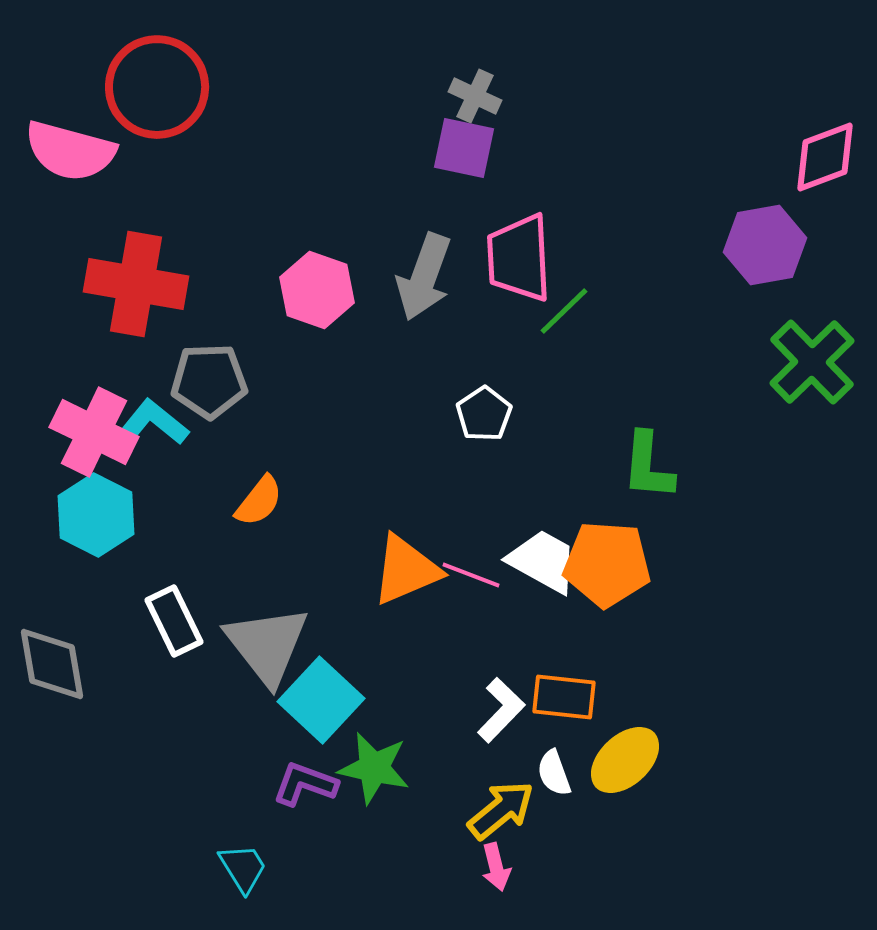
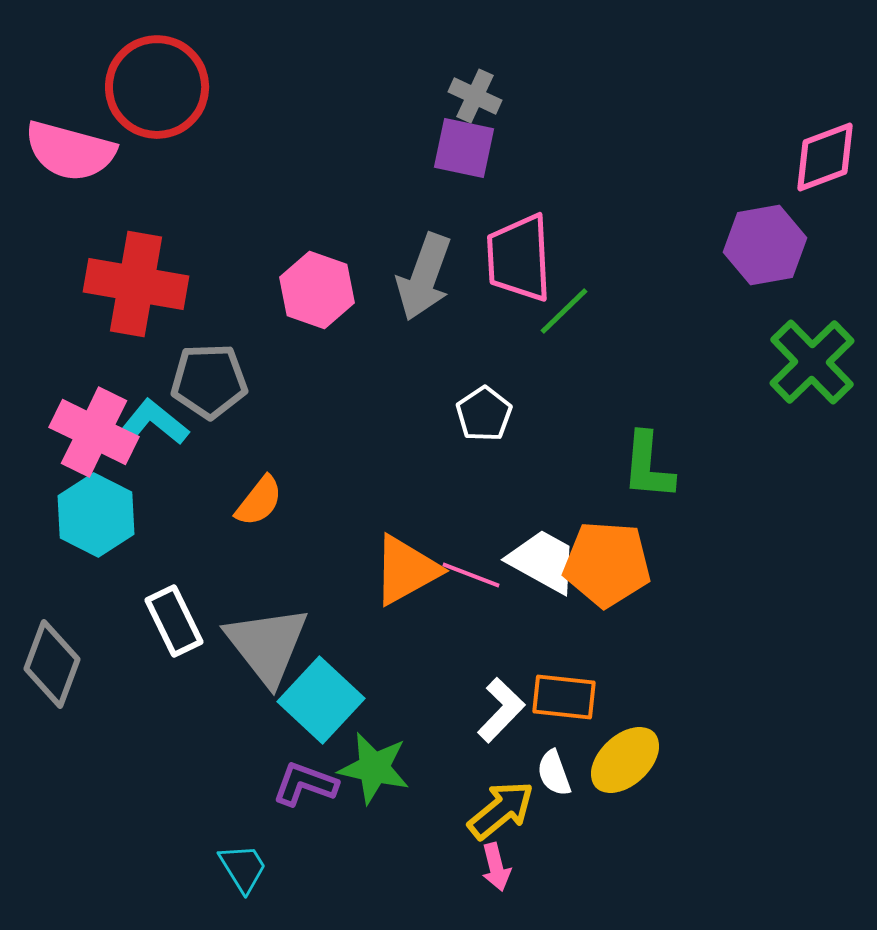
orange triangle: rotated 6 degrees counterclockwise
gray diamond: rotated 30 degrees clockwise
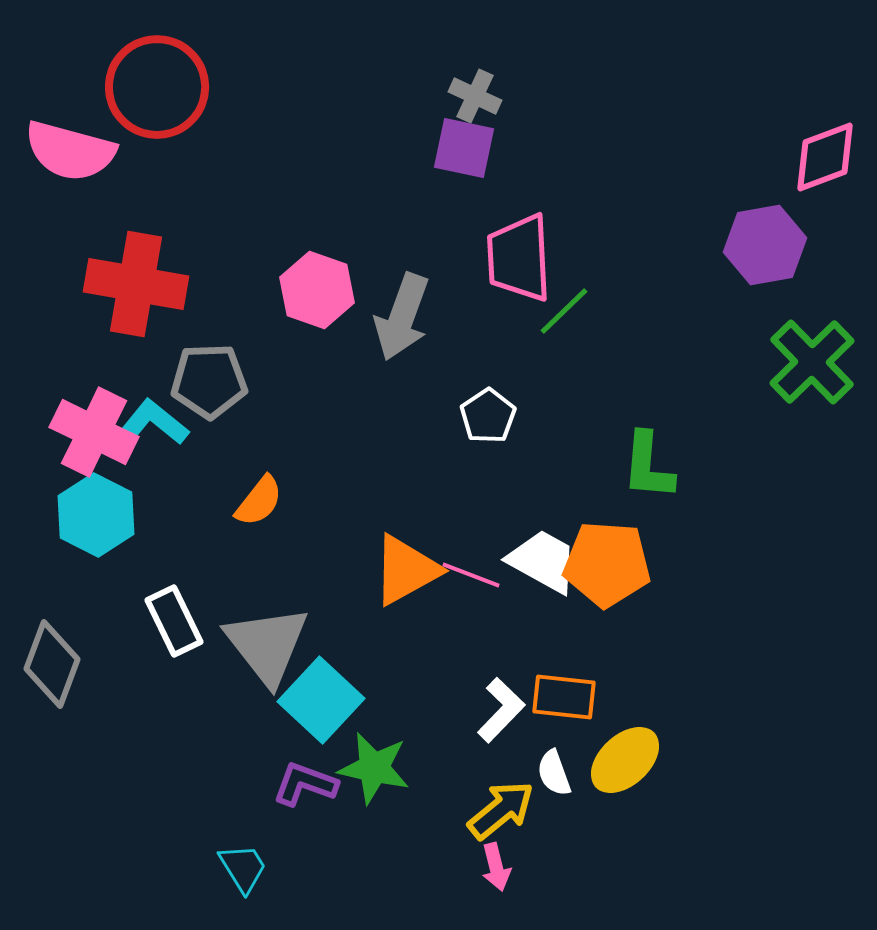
gray arrow: moved 22 px left, 40 px down
white pentagon: moved 4 px right, 2 px down
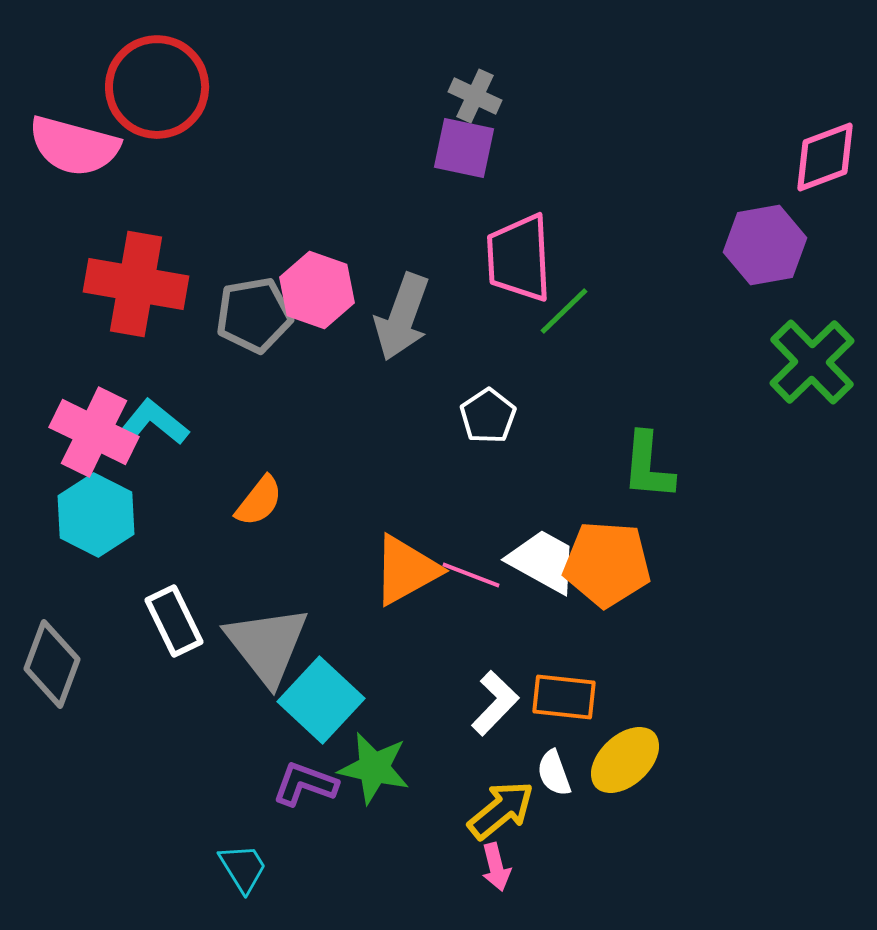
pink semicircle: moved 4 px right, 5 px up
gray pentagon: moved 45 px right, 66 px up; rotated 8 degrees counterclockwise
white L-shape: moved 6 px left, 7 px up
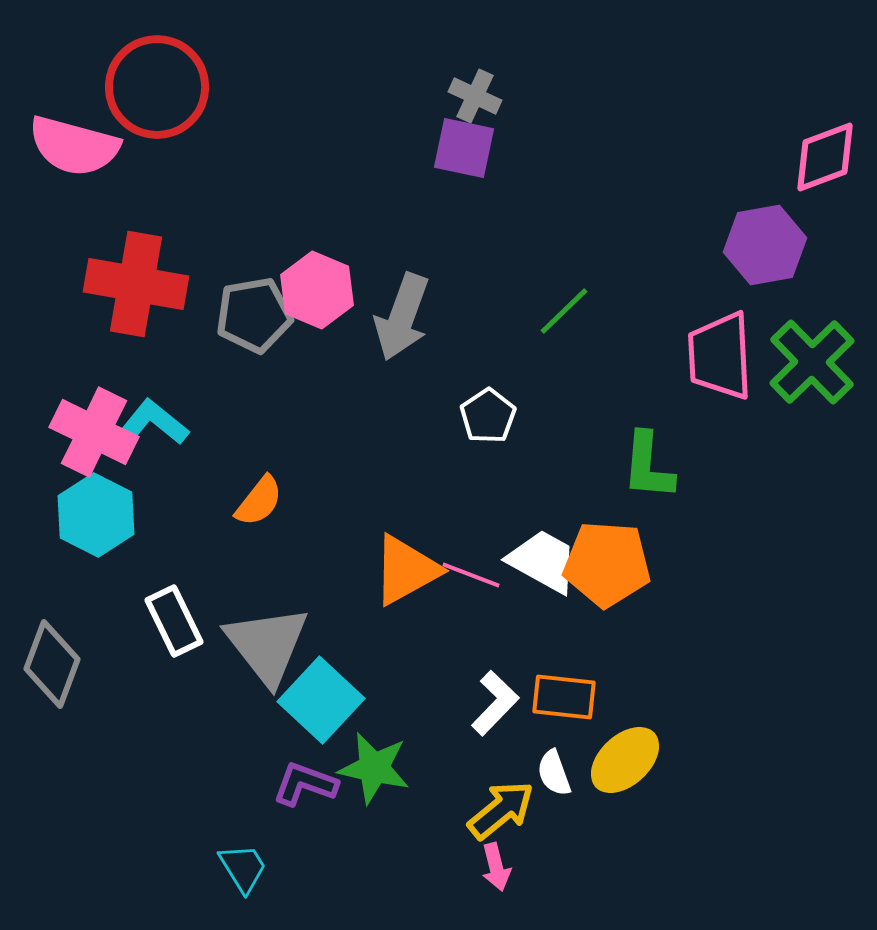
pink trapezoid: moved 201 px right, 98 px down
pink hexagon: rotated 4 degrees clockwise
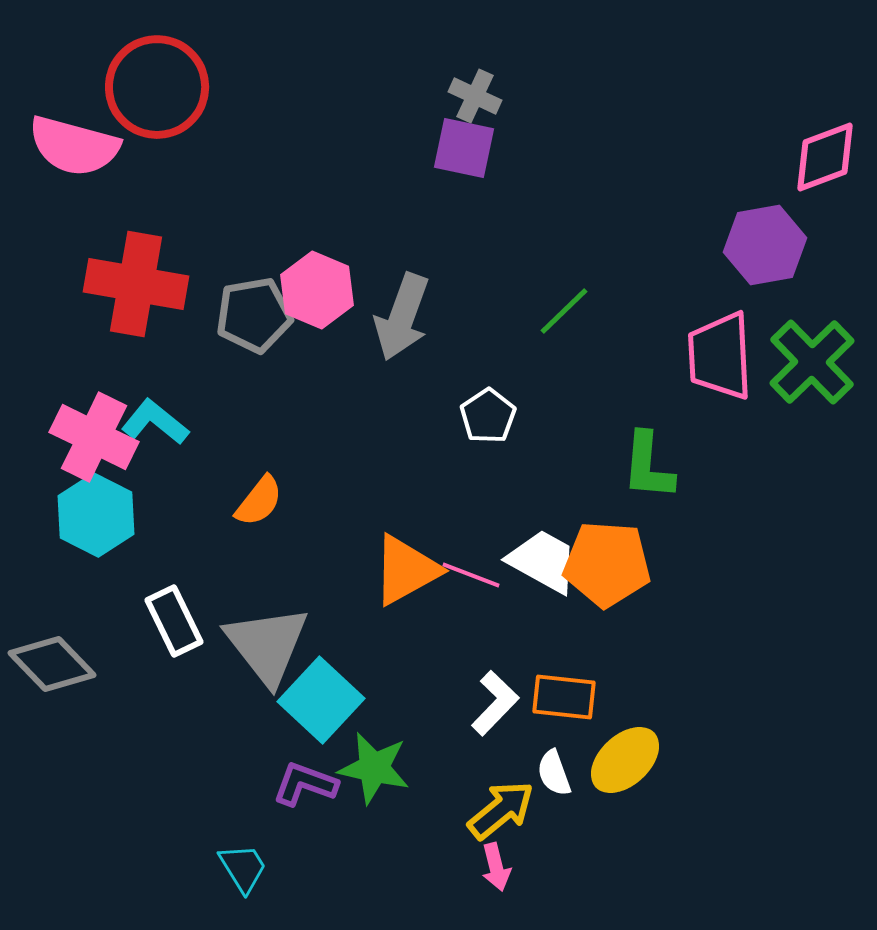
pink cross: moved 5 px down
gray diamond: rotated 64 degrees counterclockwise
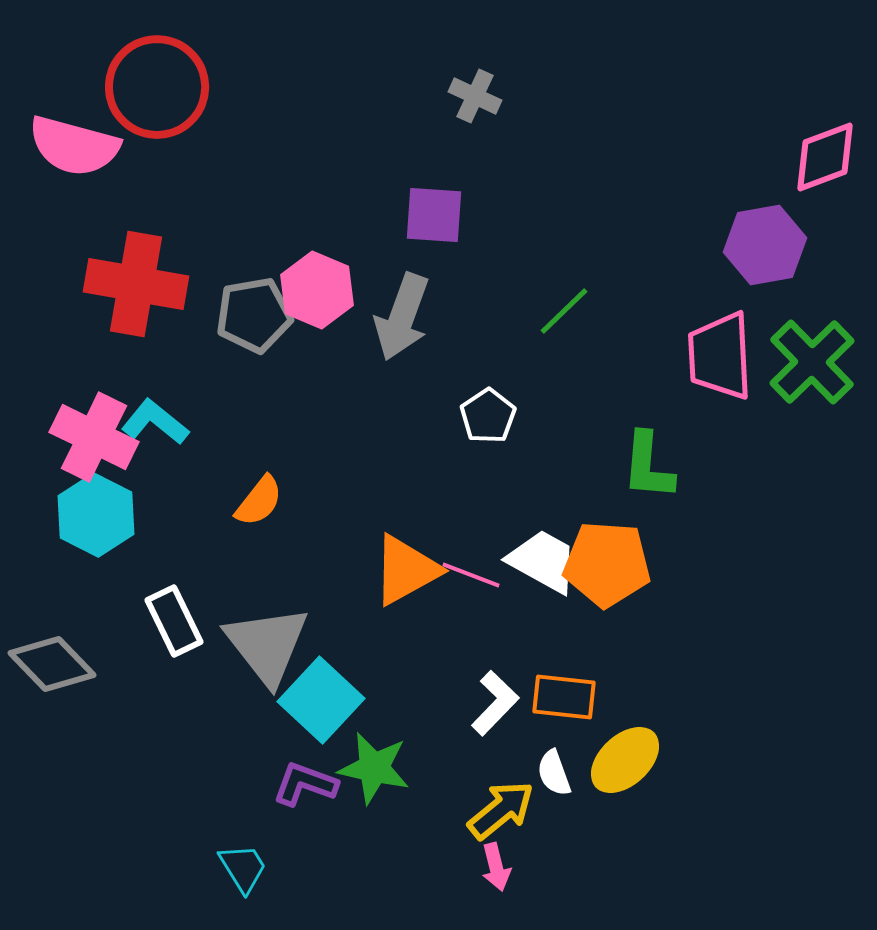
purple square: moved 30 px left, 67 px down; rotated 8 degrees counterclockwise
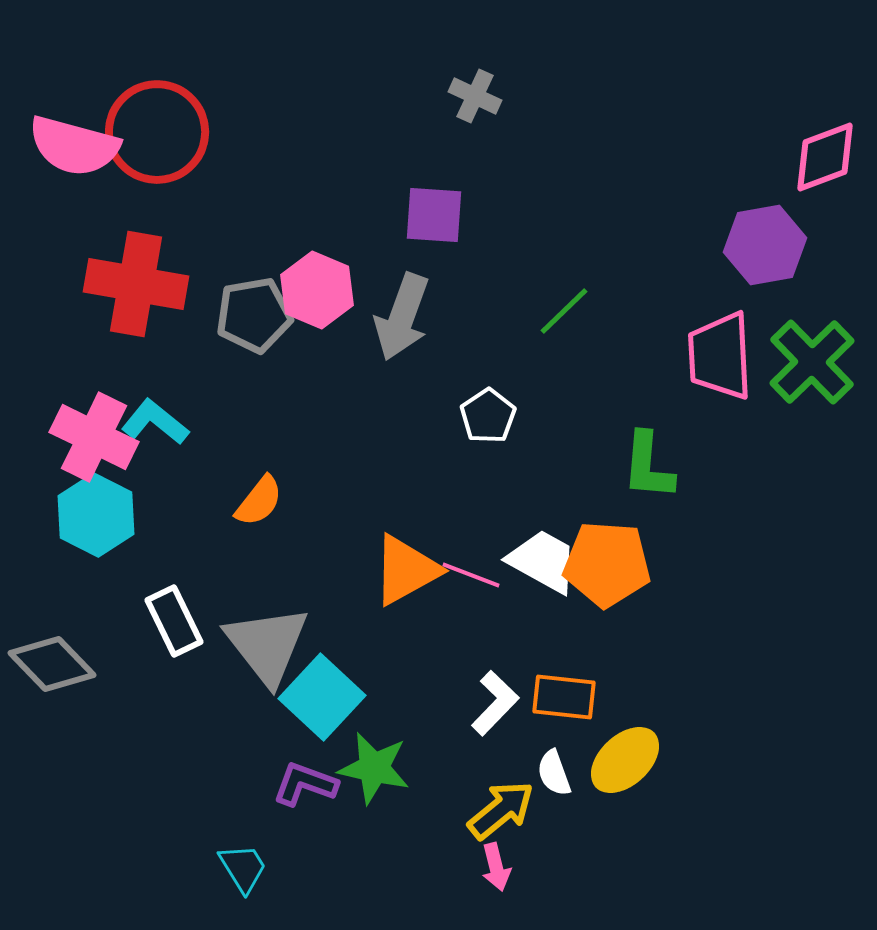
red circle: moved 45 px down
cyan square: moved 1 px right, 3 px up
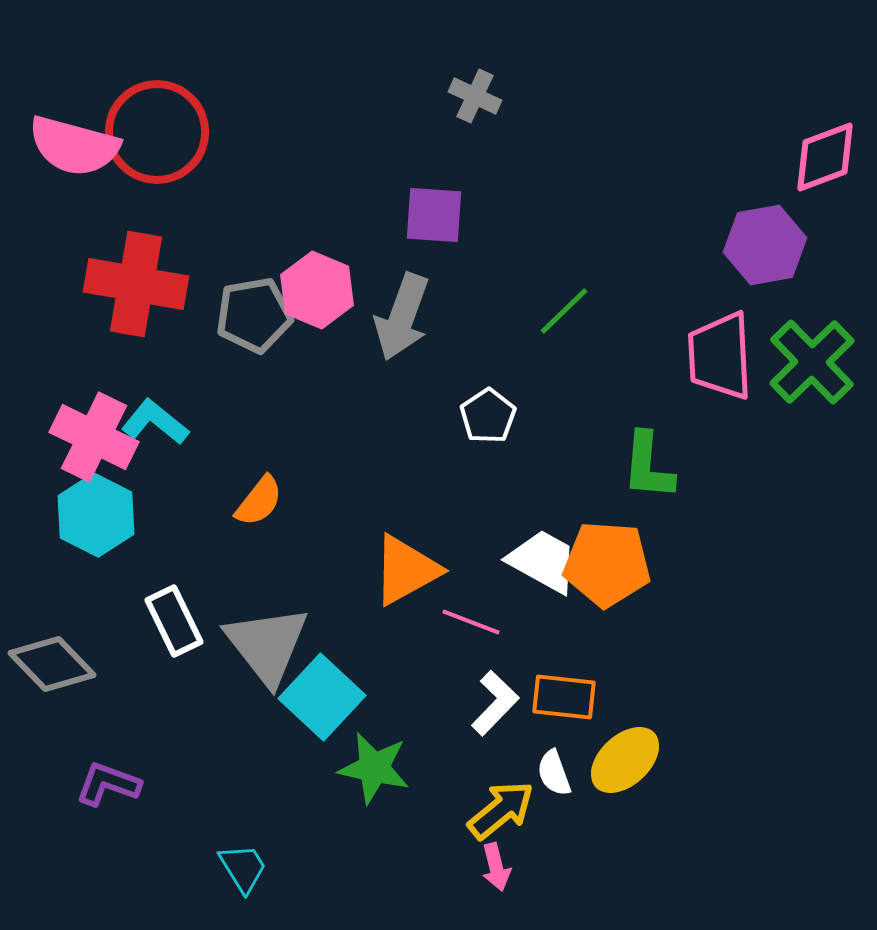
pink line: moved 47 px down
purple L-shape: moved 197 px left
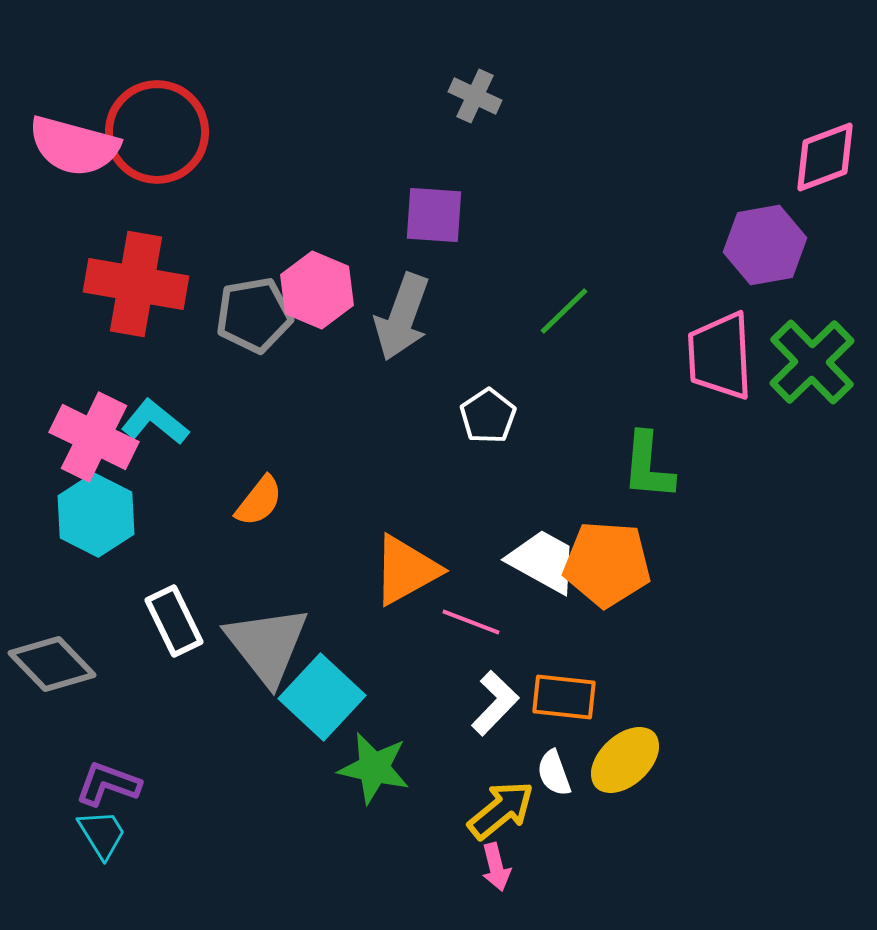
cyan trapezoid: moved 141 px left, 34 px up
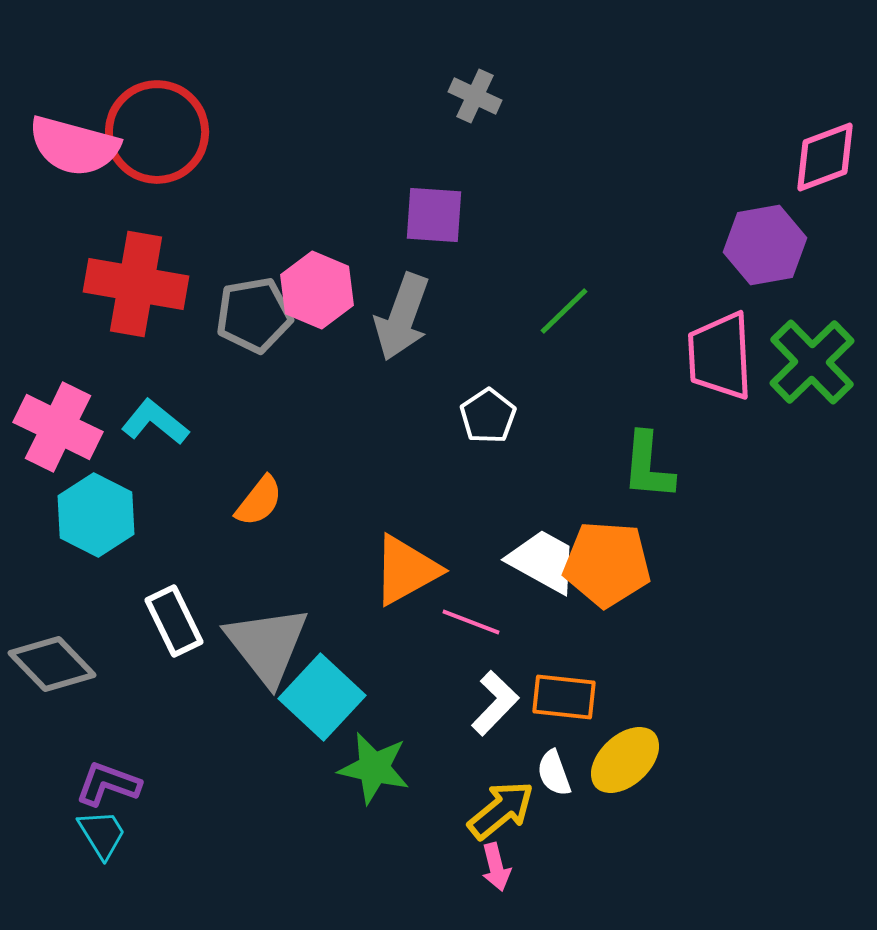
pink cross: moved 36 px left, 10 px up
